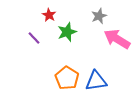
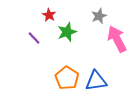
pink arrow: rotated 32 degrees clockwise
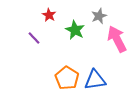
green star: moved 8 px right, 2 px up; rotated 24 degrees counterclockwise
blue triangle: moved 1 px left, 1 px up
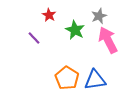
pink arrow: moved 9 px left, 1 px down
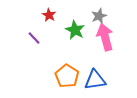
pink arrow: moved 3 px left, 3 px up; rotated 12 degrees clockwise
orange pentagon: moved 2 px up
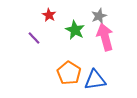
orange pentagon: moved 2 px right, 3 px up
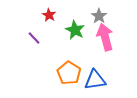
gray star: rotated 14 degrees counterclockwise
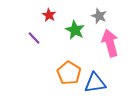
gray star: rotated 14 degrees counterclockwise
pink arrow: moved 5 px right, 6 px down
blue triangle: moved 3 px down
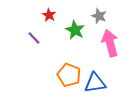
orange pentagon: moved 2 px down; rotated 10 degrees counterclockwise
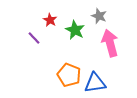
red star: moved 1 px right, 5 px down
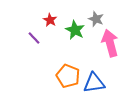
gray star: moved 3 px left, 3 px down
orange pentagon: moved 1 px left, 1 px down
blue triangle: moved 1 px left
